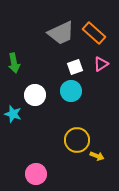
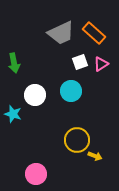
white square: moved 5 px right, 5 px up
yellow arrow: moved 2 px left
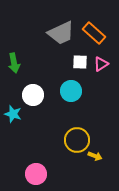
white square: rotated 21 degrees clockwise
white circle: moved 2 px left
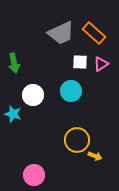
pink circle: moved 2 px left, 1 px down
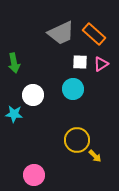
orange rectangle: moved 1 px down
cyan circle: moved 2 px right, 2 px up
cyan star: moved 1 px right; rotated 12 degrees counterclockwise
yellow arrow: rotated 24 degrees clockwise
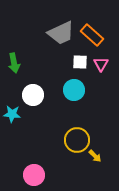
orange rectangle: moved 2 px left, 1 px down
pink triangle: rotated 28 degrees counterclockwise
cyan circle: moved 1 px right, 1 px down
cyan star: moved 2 px left
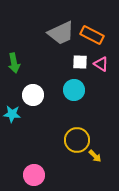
orange rectangle: rotated 15 degrees counterclockwise
pink triangle: rotated 28 degrees counterclockwise
